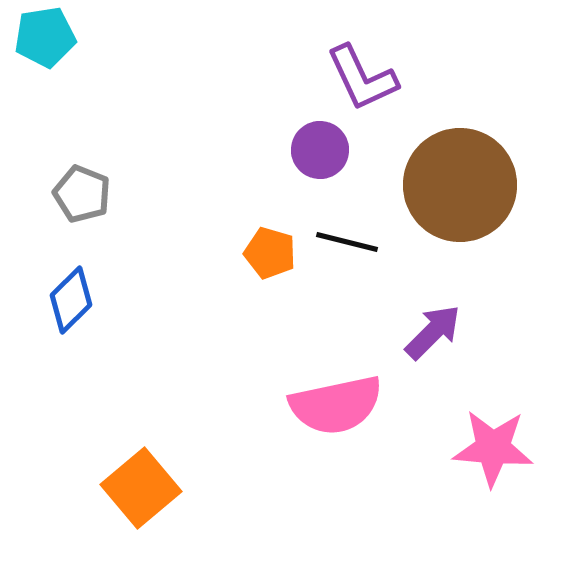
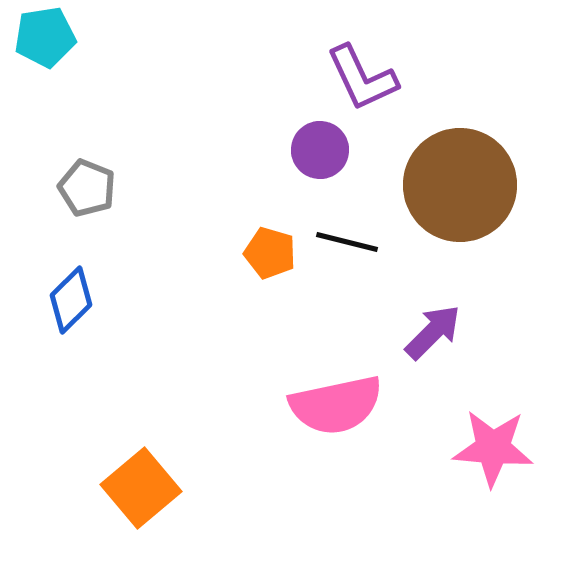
gray pentagon: moved 5 px right, 6 px up
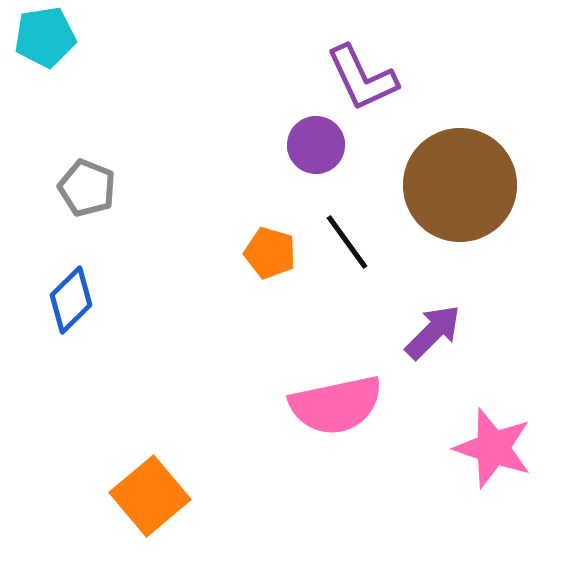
purple circle: moved 4 px left, 5 px up
black line: rotated 40 degrees clockwise
pink star: rotated 14 degrees clockwise
orange square: moved 9 px right, 8 px down
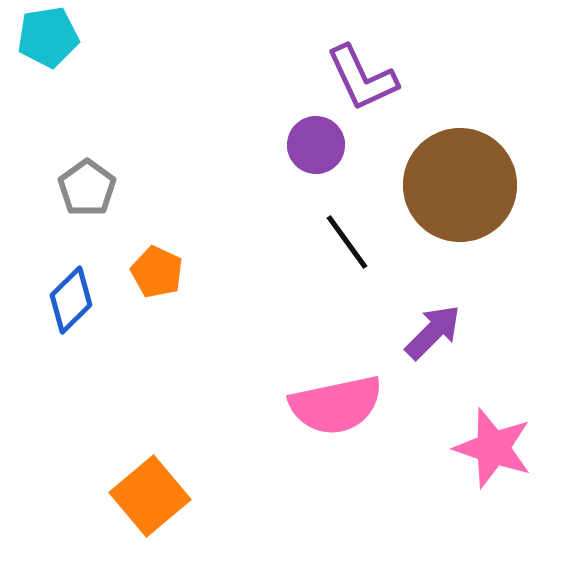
cyan pentagon: moved 3 px right
gray pentagon: rotated 14 degrees clockwise
orange pentagon: moved 113 px left, 19 px down; rotated 9 degrees clockwise
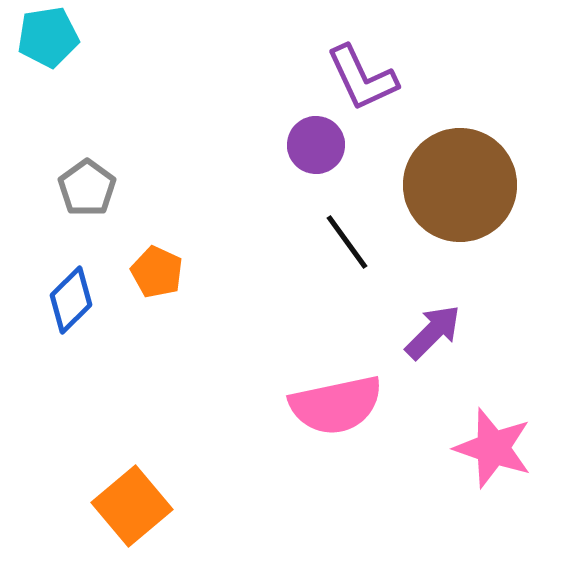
orange square: moved 18 px left, 10 px down
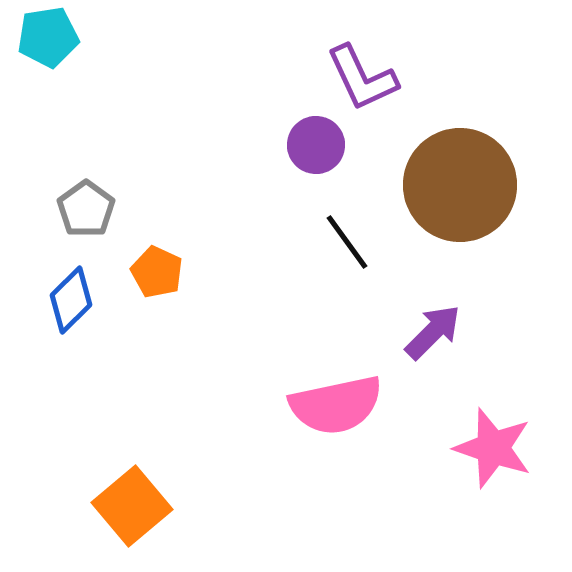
gray pentagon: moved 1 px left, 21 px down
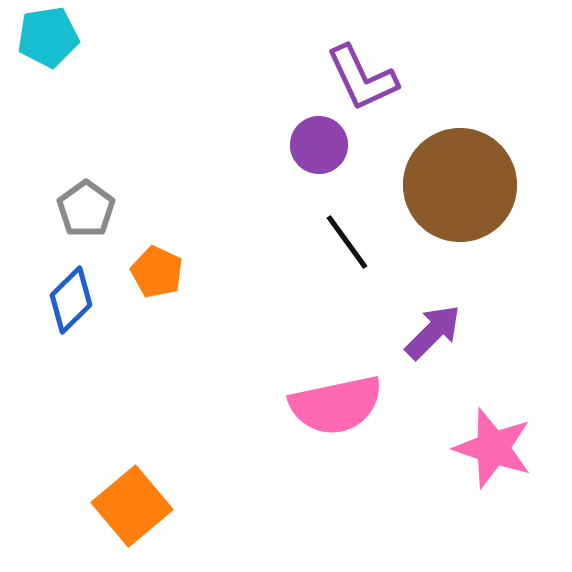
purple circle: moved 3 px right
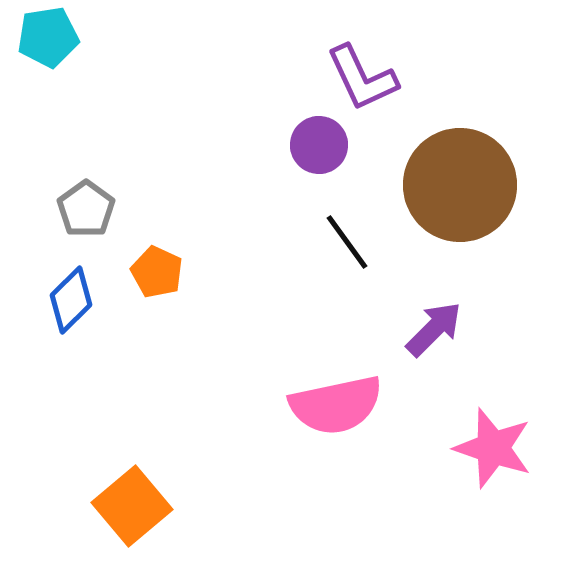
purple arrow: moved 1 px right, 3 px up
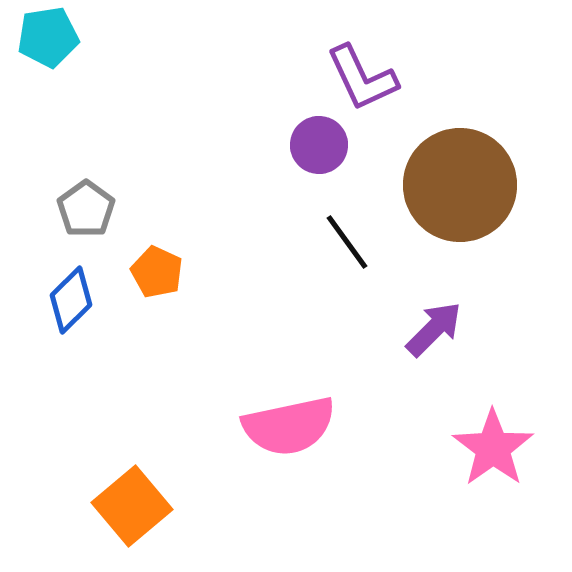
pink semicircle: moved 47 px left, 21 px down
pink star: rotated 18 degrees clockwise
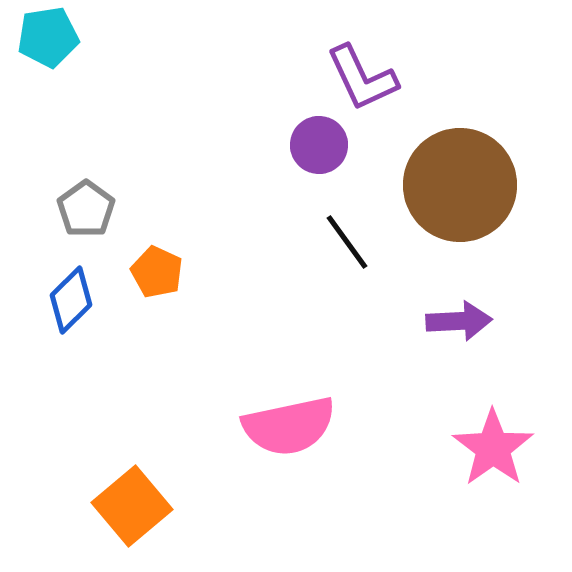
purple arrow: moved 25 px right, 8 px up; rotated 42 degrees clockwise
